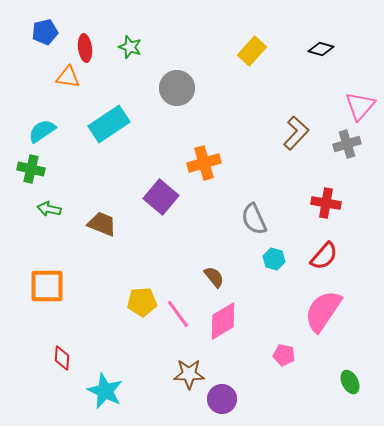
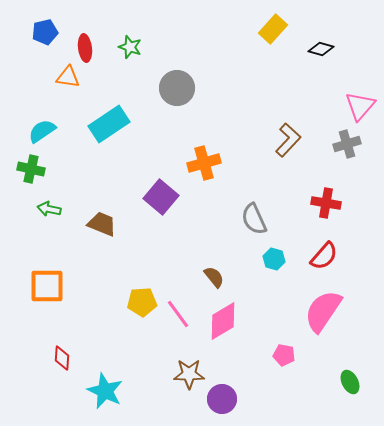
yellow rectangle: moved 21 px right, 22 px up
brown L-shape: moved 8 px left, 7 px down
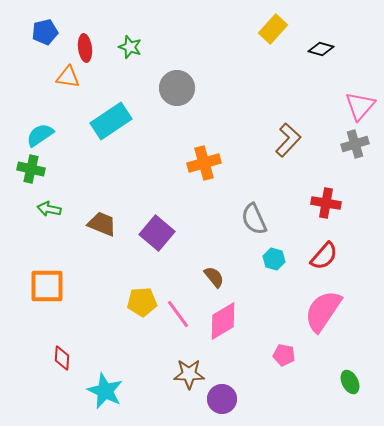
cyan rectangle: moved 2 px right, 3 px up
cyan semicircle: moved 2 px left, 4 px down
gray cross: moved 8 px right
purple square: moved 4 px left, 36 px down
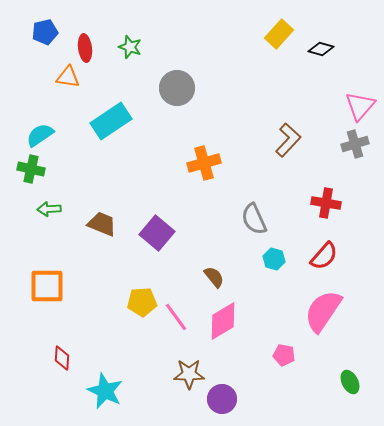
yellow rectangle: moved 6 px right, 5 px down
green arrow: rotated 15 degrees counterclockwise
pink line: moved 2 px left, 3 px down
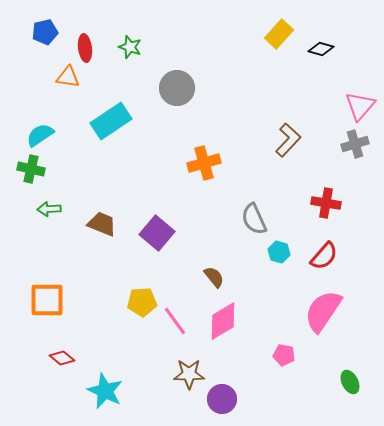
cyan hexagon: moved 5 px right, 7 px up
orange square: moved 14 px down
pink line: moved 1 px left, 4 px down
red diamond: rotated 55 degrees counterclockwise
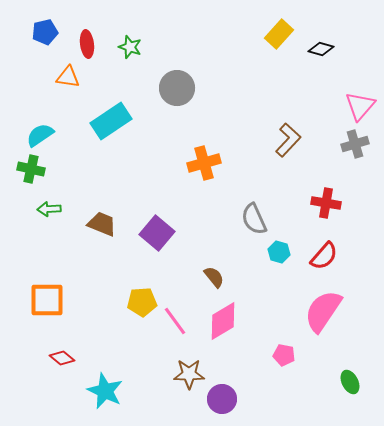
red ellipse: moved 2 px right, 4 px up
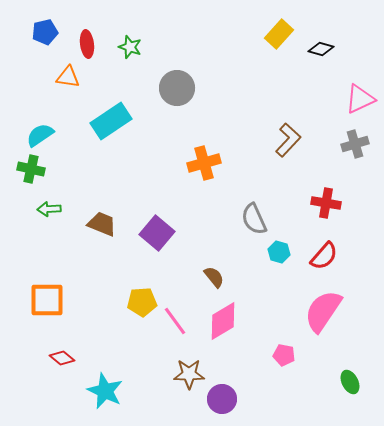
pink triangle: moved 7 px up; rotated 24 degrees clockwise
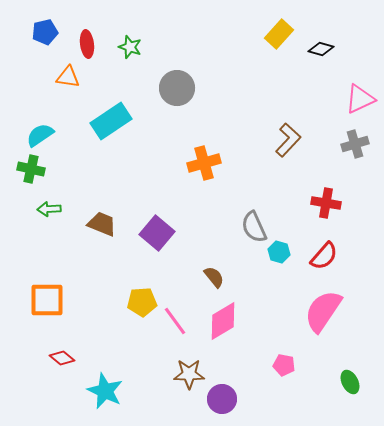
gray semicircle: moved 8 px down
pink pentagon: moved 10 px down
